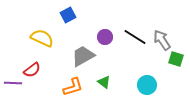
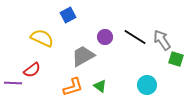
green triangle: moved 4 px left, 4 px down
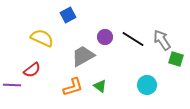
black line: moved 2 px left, 2 px down
purple line: moved 1 px left, 2 px down
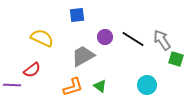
blue square: moved 9 px right; rotated 21 degrees clockwise
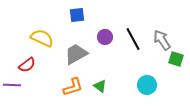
black line: rotated 30 degrees clockwise
gray trapezoid: moved 7 px left, 2 px up
red semicircle: moved 5 px left, 5 px up
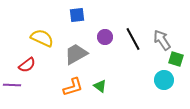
cyan circle: moved 17 px right, 5 px up
